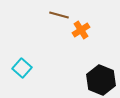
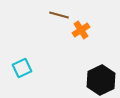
cyan square: rotated 24 degrees clockwise
black hexagon: rotated 12 degrees clockwise
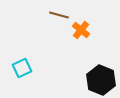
orange cross: rotated 18 degrees counterclockwise
black hexagon: rotated 12 degrees counterclockwise
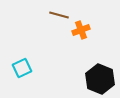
orange cross: rotated 30 degrees clockwise
black hexagon: moved 1 px left, 1 px up
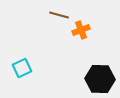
black hexagon: rotated 20 degrees counterclockwise
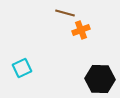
brown line: moved 6 px right, 2 px up
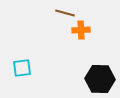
orange cross: rotated 18 degrees clockwise
cyan square: rotated 18 degrees clockwise
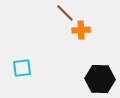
brown line: rotated 30 degrees clockwise
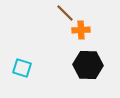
cyan square: rotated 24 degrees clockwise
black hexagon: moved 12 px left, 14 px up
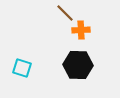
black hexagon: moved 10 px left
